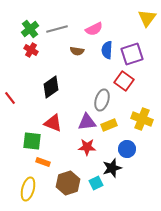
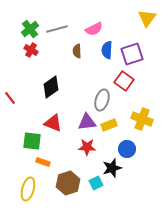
brown semicircle: rotated 80 degrees clockwise
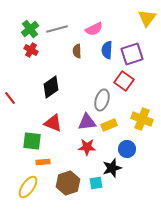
orange rectangle: rotated 24 degrees counterclockwise
cyan square: rotated 16 degrees clockwise
yellow ellipse: moved 2 px up; rotated 20 degrees clockwise
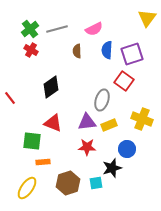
yellow ellipse: moved 1 px left, 1 px down
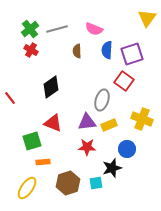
pink semicircle: rotated 48 degrees clockwise
green square: rotated 24 degrees counterclockwise
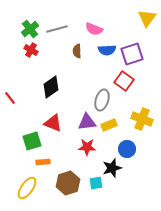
blue semicircle: rotated 96 degrees counterclockwise
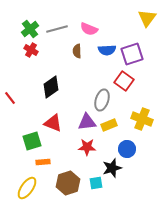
pink semicircle: moved 5 px left
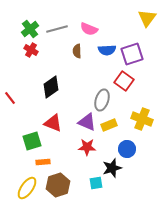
purple triangle: rotated 30 degrees clockwise
brown hexagon: moved 10 px left, 2 px down
